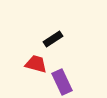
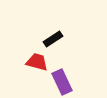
red trapezoid: moved 1 px right, 2 px up
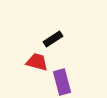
purple rectangle: rotated 10 degrees clockwise
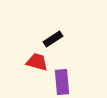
purple rectangle: rotated 10 degrees clockwise
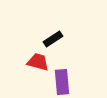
red trapezoid: moved 1 px right
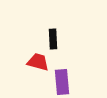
black rectangle: rotated 60 degrees counterclockwise
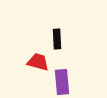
black rectangle: moved 4 px right
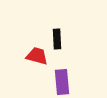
red trapezoid: moved 1 px left, 6 px up
